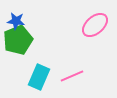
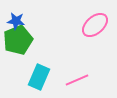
pink line: moved 5 px right, 4 px down
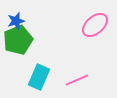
blue star: rotated 24 degrees counterclockwise
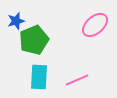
green pentagon: moved 16 px right
cyan rectangle: rotated 20 degrees counterclockwise
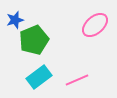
blue star: moved 1 px left, 1 px up
cyan rectangle: rotated 50 degrees clockwise
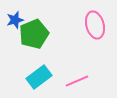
pink ellipse: rotated 64 degrees counterclockwise
green pentagon: moved 6 px up
pink line: moved 1 px down
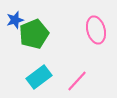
pink ellipse: moved 1 px right, 5 px down
pink line: rotated 25 degrees counterclockwise
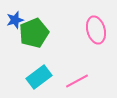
green pentagon: moved 1 px up
pink line: rotated 20 degrees clockwise
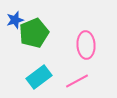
pink ellipse: moved 10 px left, 15 px down; rotated 12 degrees clockwise
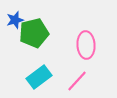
green pentagon: rotated 8 degrees clockwise
pink line: rotated 20 degrees counterclockwise
